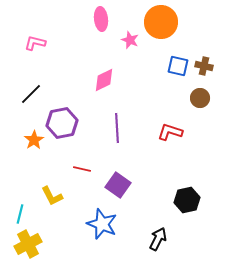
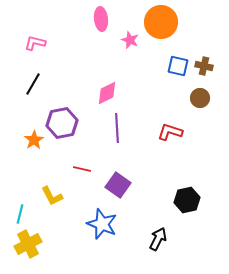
pink diamond: moved 3 px right, 13 px down
black line: moved 2 px right, 10 px up; rotated 15 degrees counterclockwise
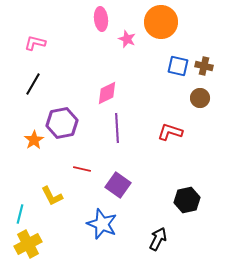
pink star: moved 3 px left, 1 px up
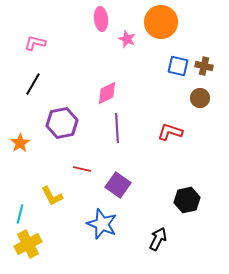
orange star: moved 14 px left, 3 px down
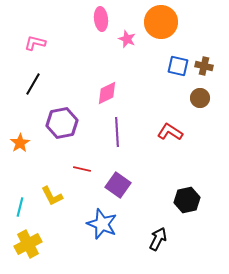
purple line: moved 4 px down
red L-shape: rotated 15 degrees clockwise
cyan line: moved 7 px up
